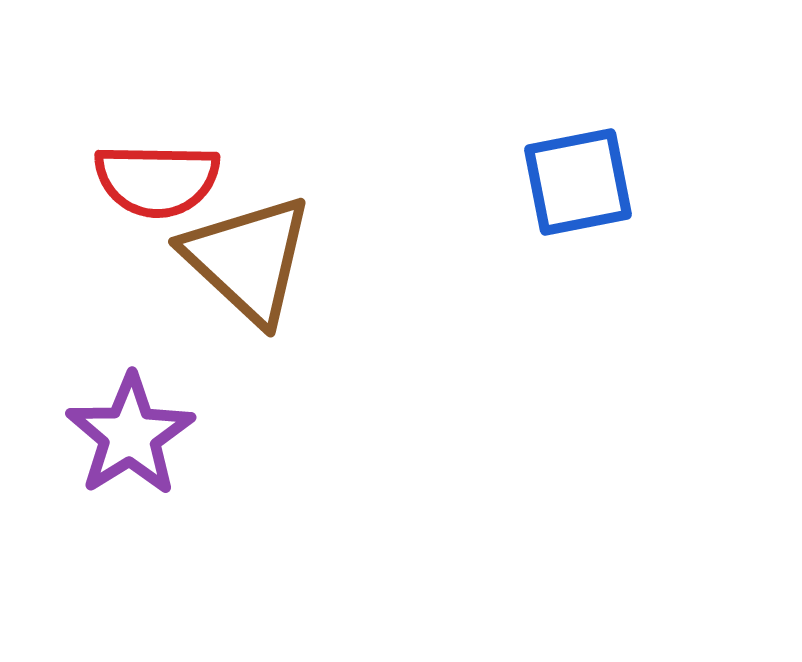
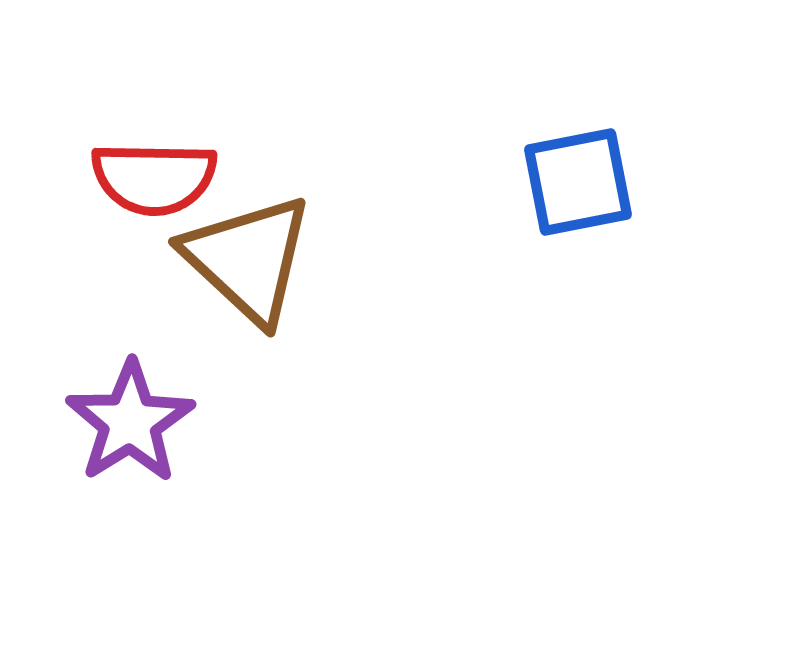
red semicircle: moved 3 px left, 2 px up
purple star: moved 13 px up
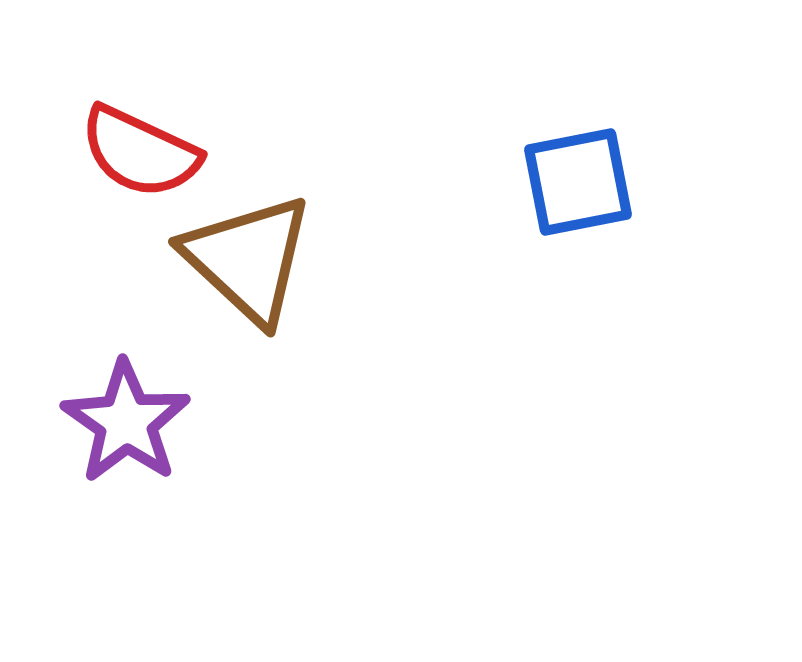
red semicircle: moved 14 px left, 26 px up; rotated 24 degrees clockwise
purple star: moved 4 px left; rotated 5 degrees counterclockwise
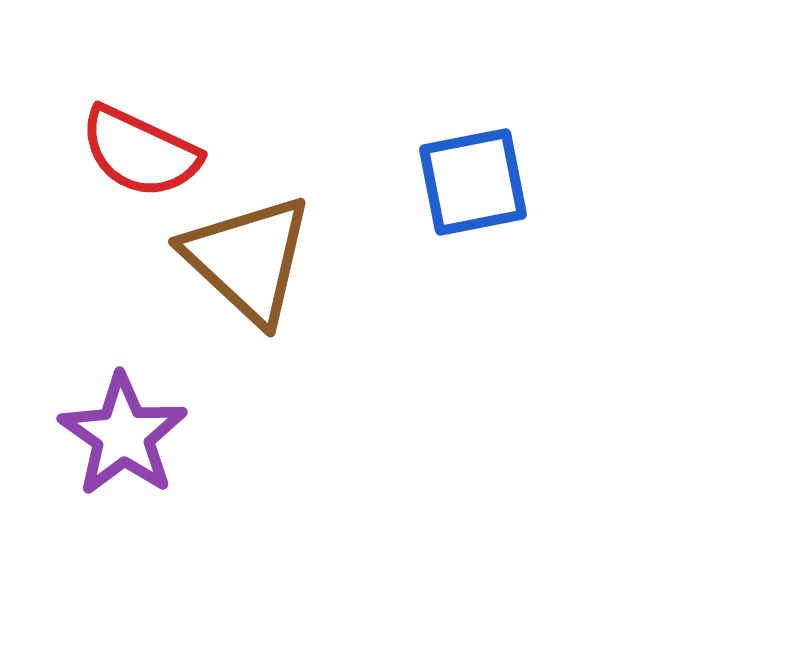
blue square: moved 105 px left
purple star: moved 3 px left, 13 px down
